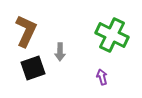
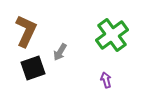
green cross: rotated 28 degrees clockwise
gray arrow: rotated 30 degrees clockwise
purple arrow: moved 4 px right, 3 px down
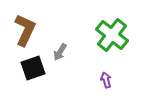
brown L-shape: moved 1 px left, 1 px up
green cross: rotated 16 degrees counterclockwise
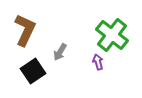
black square: moved 3 px down; rotated 15 degrees counterclockwise
purple arrow: moved 8 px left, 18 px up
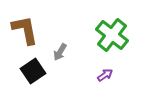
brown L-shape: rotated 36 degrees counterclockwise
purple arrow: moved 7 px right, 13 px down; rotated 70 degrees clockwise
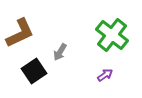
brown L-shape: moved 5 px left, 3 px down; rotated 76 degrees clockwise
black square: moved 1 px right
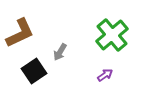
green cross: rotated 12 degrees clockwise
